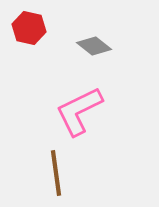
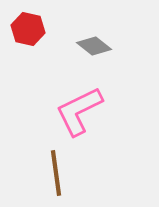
red hexagon: moved 1 px left, 1 px down
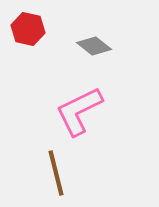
brown line: rotated 6 degrees counterclockwise
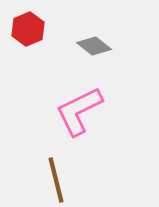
red hexagon: rotated 24 degrees clockwise
brown line: moved 7 px down
